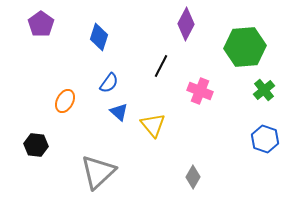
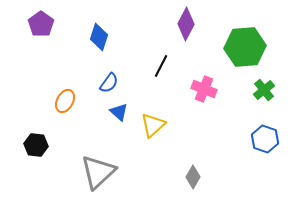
pink cross: moved 4 px right, 2 px up
yellow triangle: rotated 28 degrees clockwise
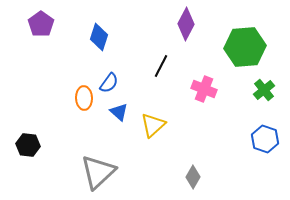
orange ellipse: moved 19 px right, 3 px up; rotated 30 degrees counterclockwise
black hexagon: moved 8 px left
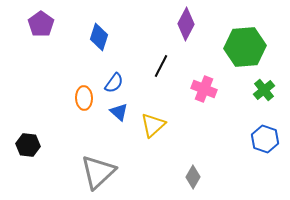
blue semicircle: moved 5 px right
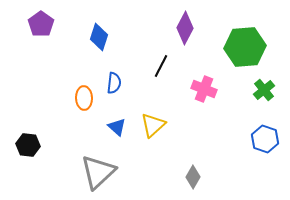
purple diamond: moved 1 px left, 4 px down
blue semicircle: rotated 30 degrees counterclockwise
blue triangle: moved 2 px left, 15 px down
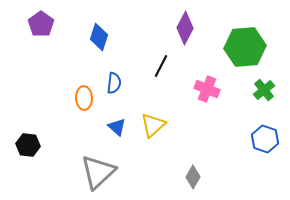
pink cross: moved 3 px right
